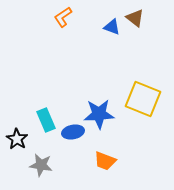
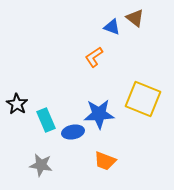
orange L-shape: moved 31 px right, 40 px down
black star: moved 35 px up
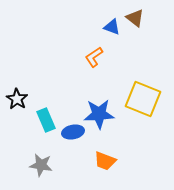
black star: moved 5 px up
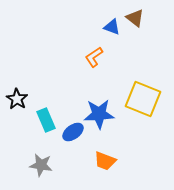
blue ellipse: rotated 25 degrees counterclockwise
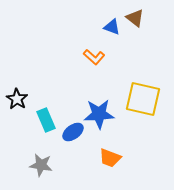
orange L-shape: rotated 105 degrees counterclockwise
yellow square: rotated 9 degrees counterclockwise
orange trapezoid: moved 5 px right, 3 px up
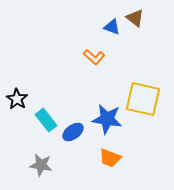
blue star: moved 8 px right, 5 px down; rotated 12 degrees clockwise
cyan rectangle: rotated 15 degrees counterclockwise
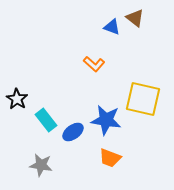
orange L-shape: moved 7 px down
blue star: moved 1 px left, 1 px down
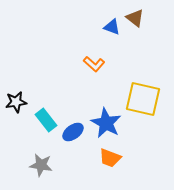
black star: moved 1 px left, 3 px down; rotated 30 degrees clockwise
blue star: moved 3 px down; rotated 20 degrees clockwise
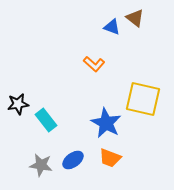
black star: moved 2 px right, 2 px down
blue ellipse: moved 28 px down
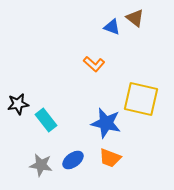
yellow square: moved 2 px left
blue star: rotated 16 degrees counterclockwise
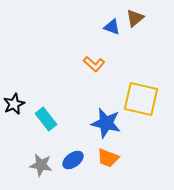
brown triangle: rotated 42 degrees clockwise
black star: moved 4 px left; rotated 15 degrees counterclockwise
cyan rectangle: moved 1 px up
orange trapezoid: moved 2 px left
